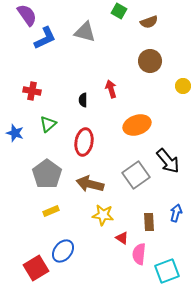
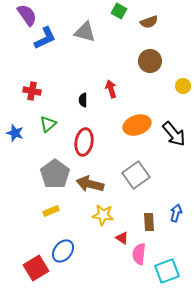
black arrow: moved 6 px right, 27 px up
gray pentagon: moved 8 px right
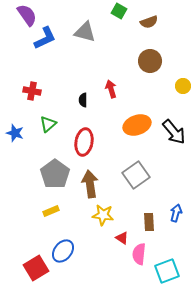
black arrow: moved 2 px up
brown arrow: rotated 68 degrees clockwise
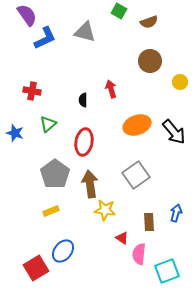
yellow circle: moved 3 px left, 4 px up
yellow star: moved 2 px right, 5 px up
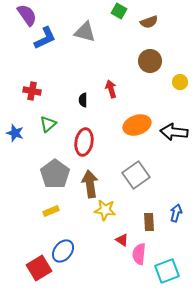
black arrow: rotated 136 degrees clockwise
red triangle: moved 2 px down
red square: moved 3 px right
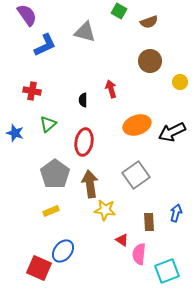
blue L-shape: moved 7 px down
black arrow: moved 2 px left; rotated 32 degrees counterclockwise
red square: rotated 35 degrees counterclockwise
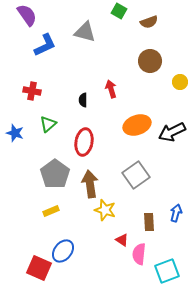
yellow star: rotated 10 degrees clockwise
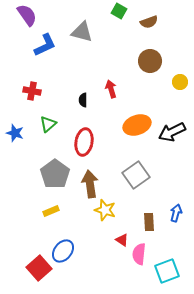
gray triangle: moved 3 px left
red square: rotated 25 degrees clockwise
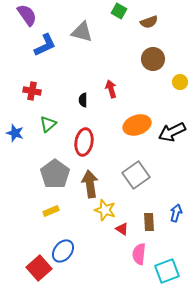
brown circle: moved 3 px right, 2 px up
red triangle: moved 11 px up
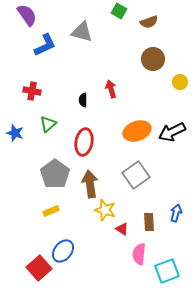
orange ellipse: moved 6 px down
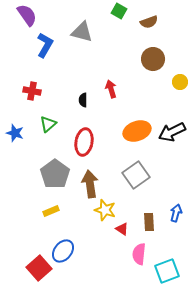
blue L-shape: rotated 35 degrees counterclockwise
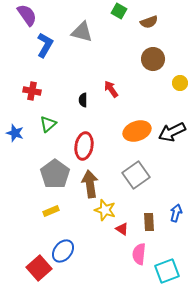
yellow circle: moved 1 px down
red arrow: rotated 18 degrees counterclockwise
red ellipse: moved 4 px down
